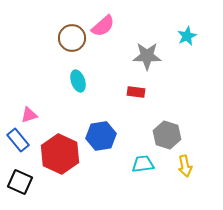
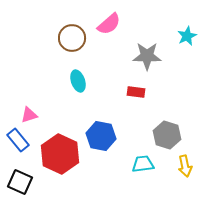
pink semicircle: moved 6 px right, 2 px up
blue hexagon: rotated 20 degrees clockwise
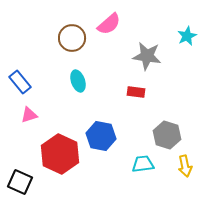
gray star: rotated 8 degrees clockwise
blue rectangle: moved 2 px right, 58 px up
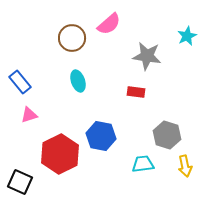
red hexagon: rotated 9 degrees clockwise
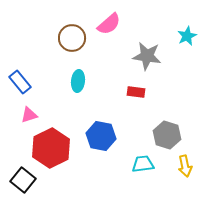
cyan ellipse: rotated 25 degrees clockwise
red hexagon: moved 9 px left, 6 px up
black square: moved 3 px right, 2 px up; rotated 15 degrees clockwise
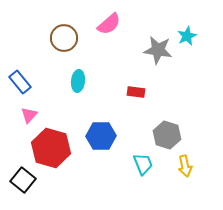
brown circle: moved 8 px left
gray star: moved 11 px right, 6 px up
pink triangle: rotated 30 degrees counterclockwise
blue hexagon: rotated 12 degrees counterclockwise
red hexagon: rotated 18 degrees counterclockwise
cyan trapezoid: rotated 75 degrees clockwise
